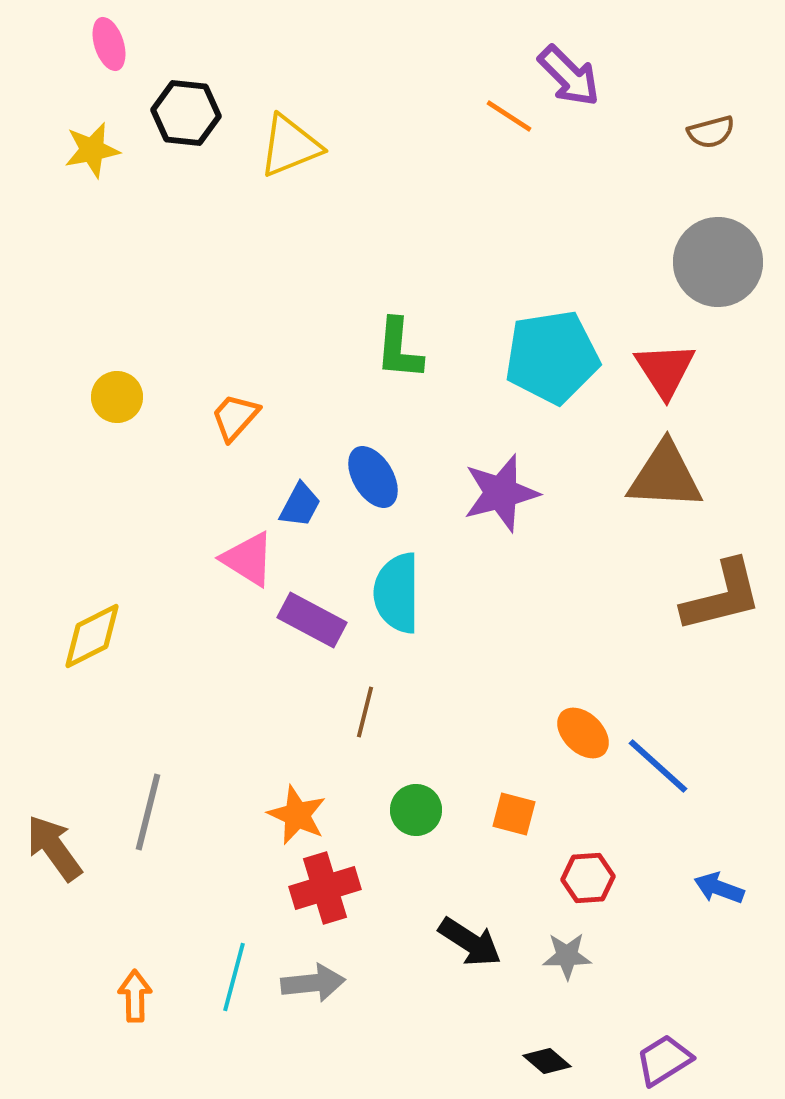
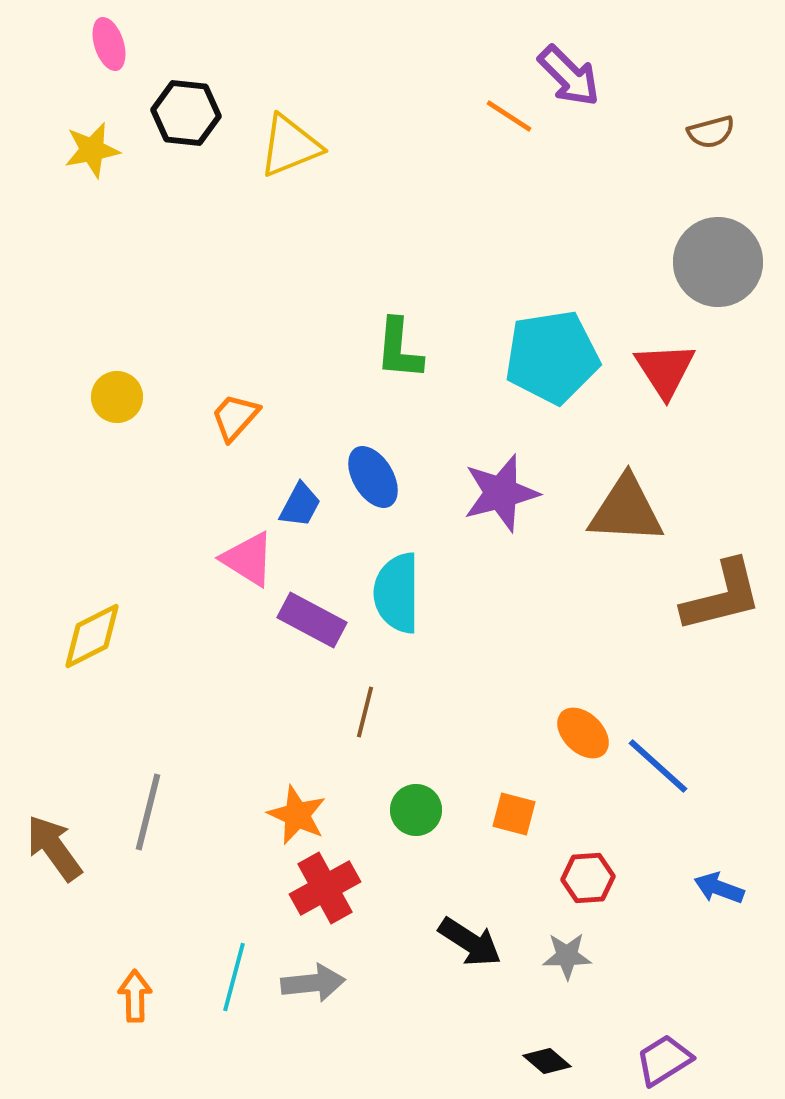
brown triangle: moved 39 px left, 34 px down
red cross: rotated 12 degrees counterclockwise
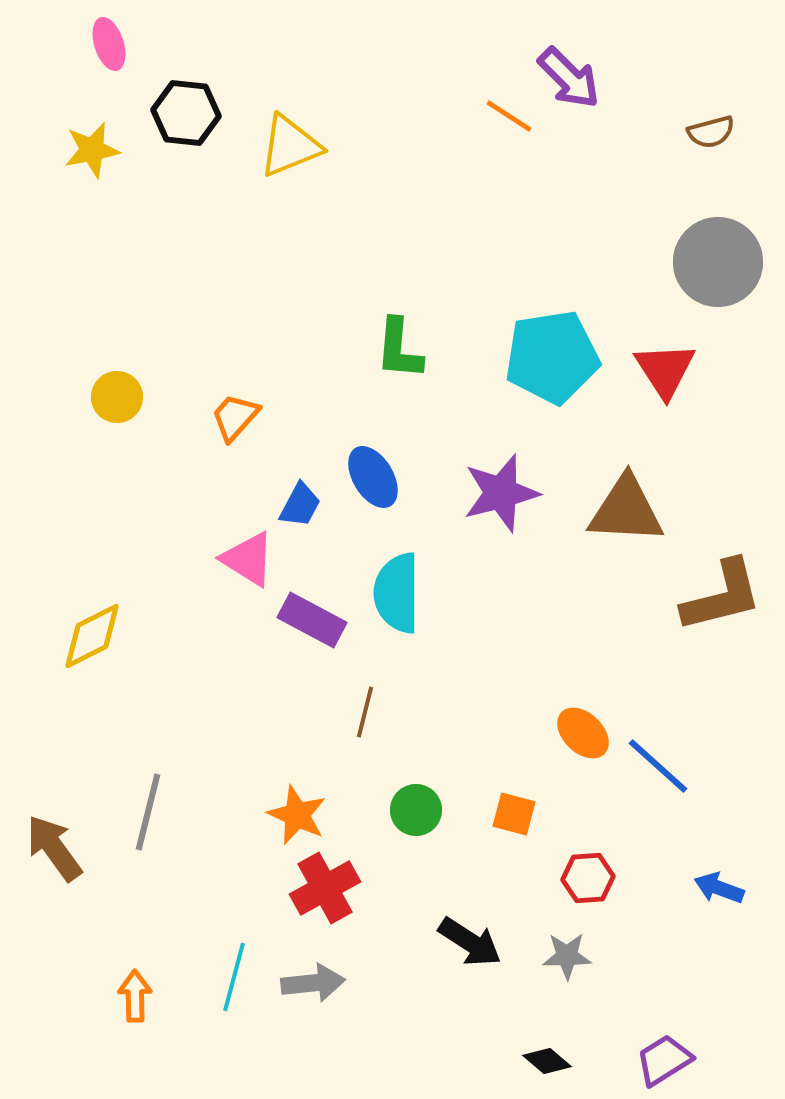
purple arrow: moved 2 px down
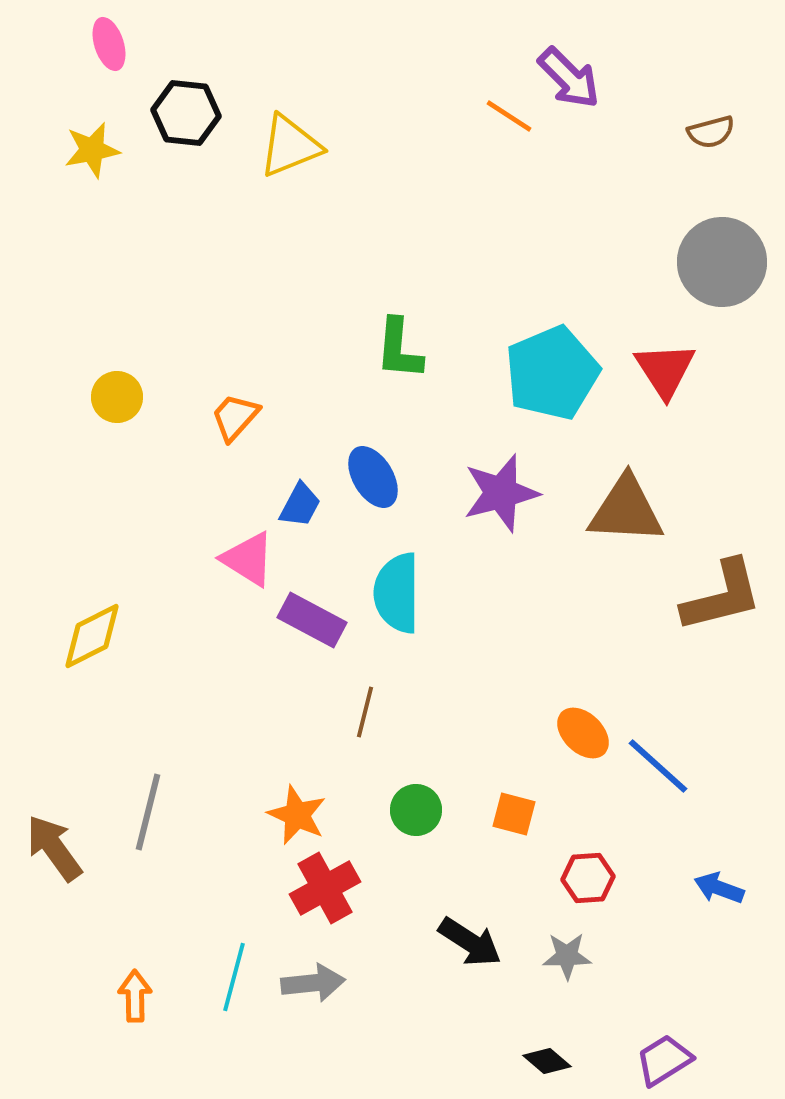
gray circle: moved 4 px right
cyan pentagon: moved 16 px down; rotated 14 degrees counterclockwise
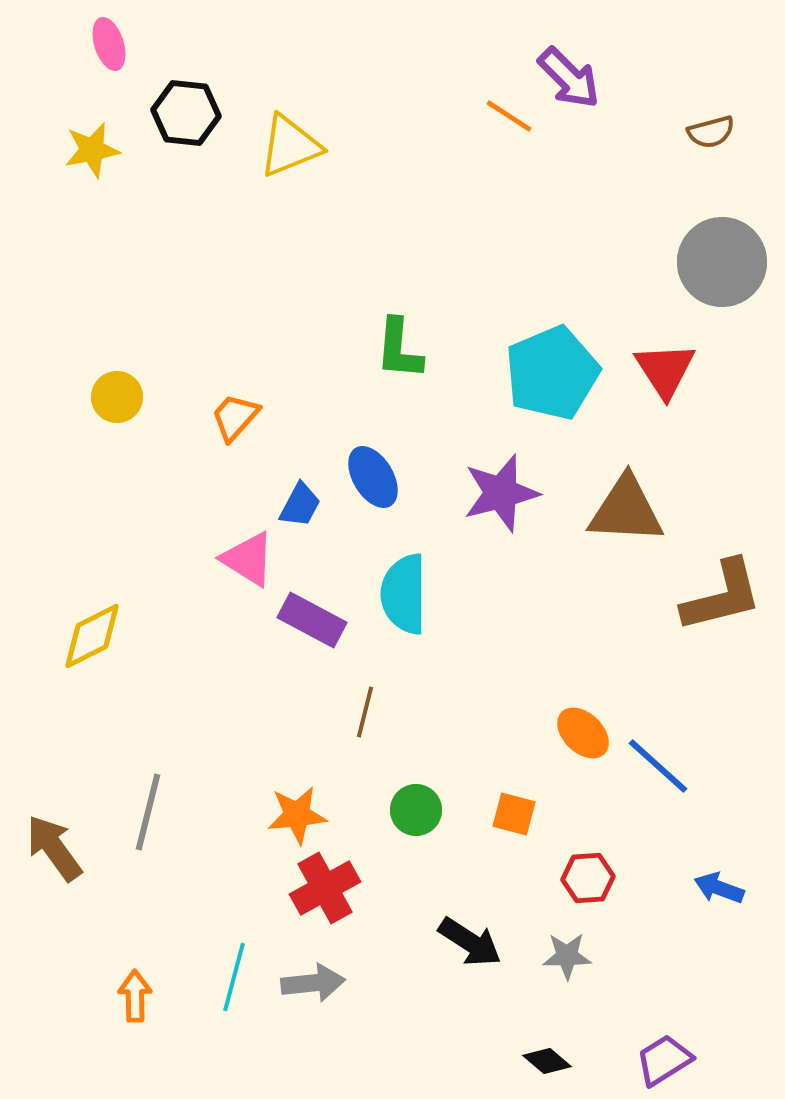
cyan semicircle: moved 7 px right, 1 px down
orange star: rotated 30 degrees counterclockwise
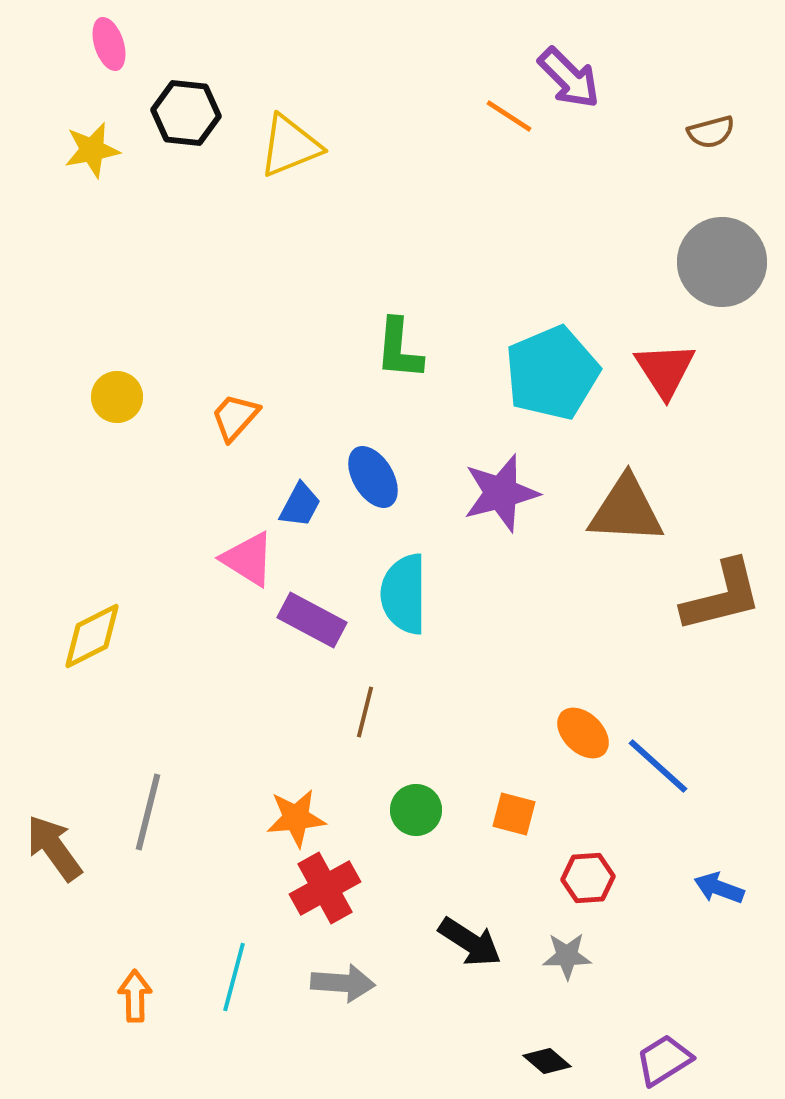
orange star: moved 1 px left, 3 px down
gray arrow: moved 30 px right; rotated 10 degrees clockwise
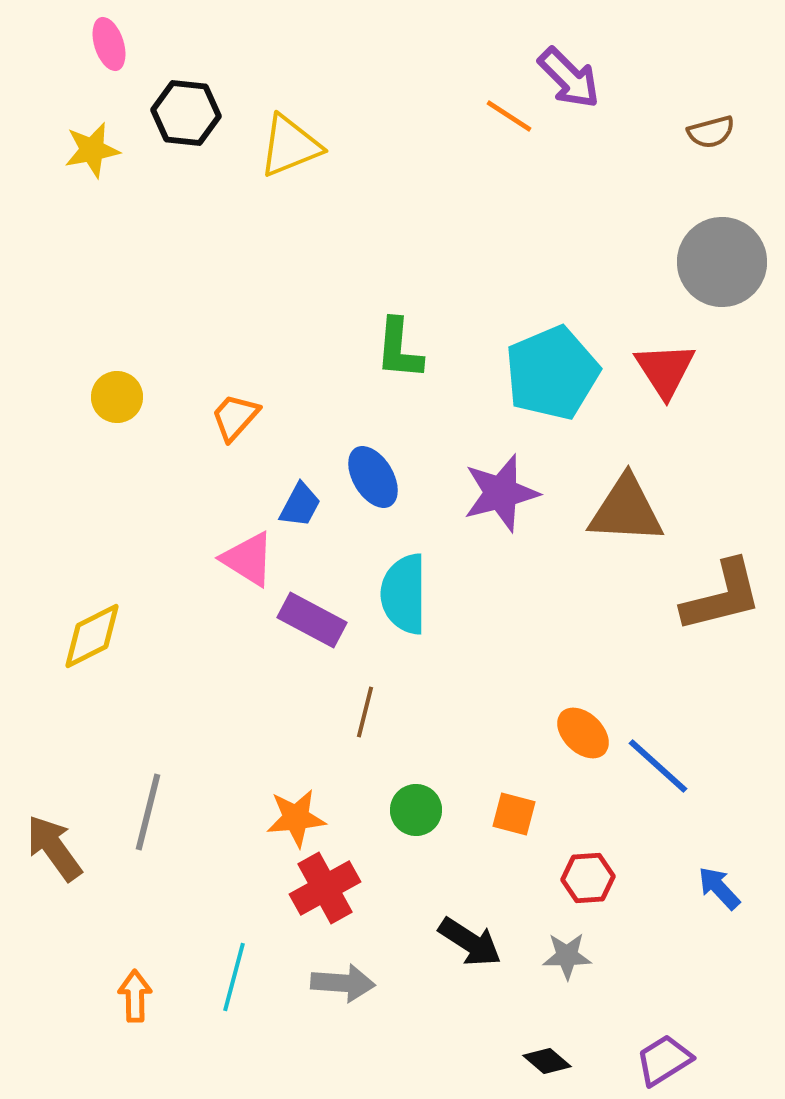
blue arrow: rotated 27 degrees clockwise
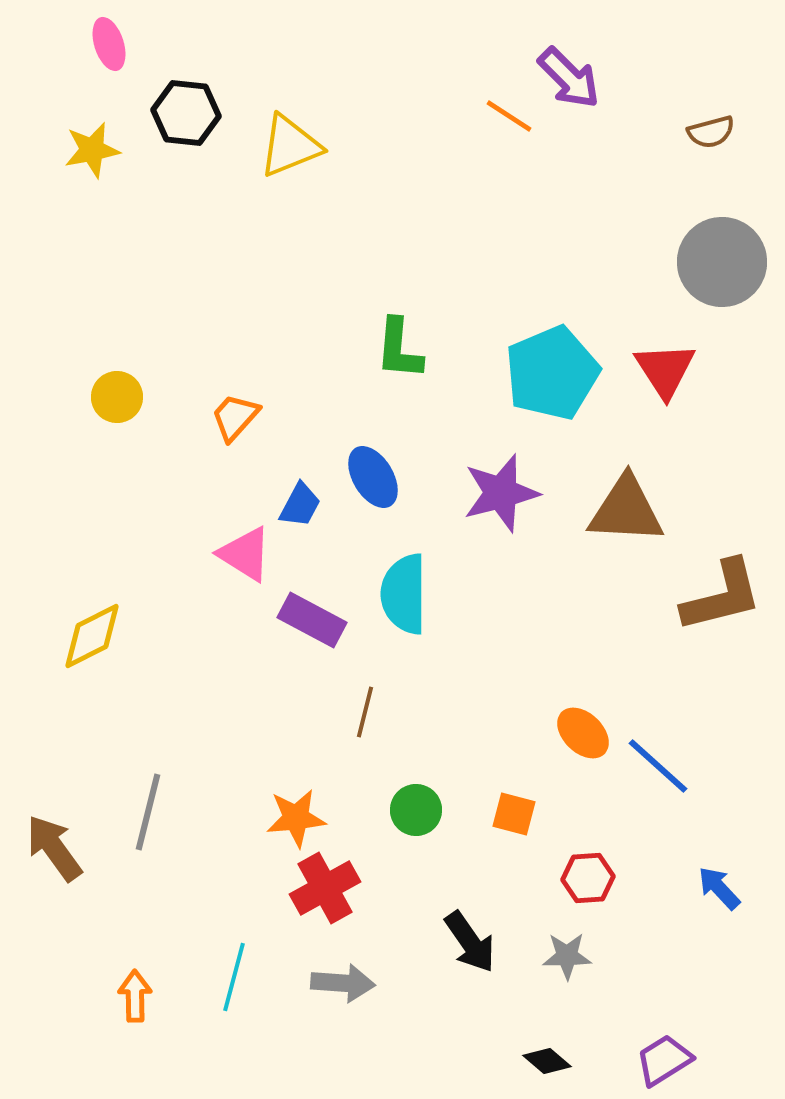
pink triangle: moved 3 px left, 5 px up
black arrow: rotated 22 degrees clockwise
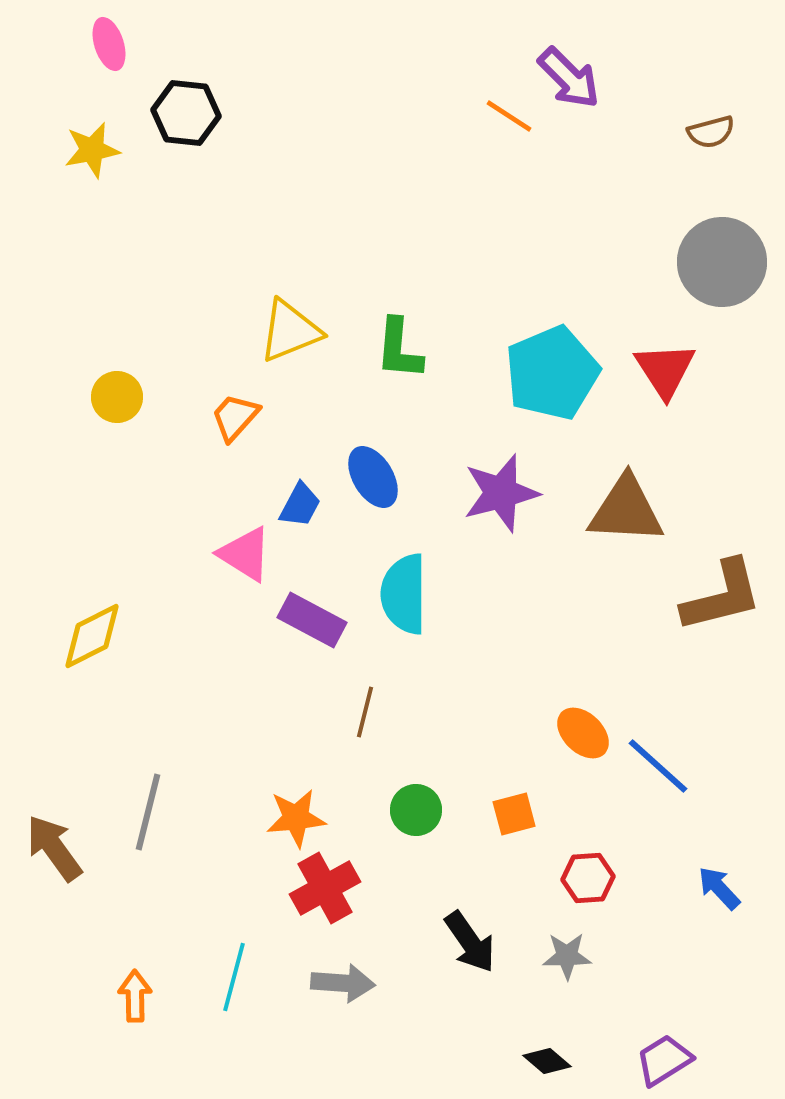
yellow triangle: moved 185 px down
orange square: rotated 30 degrees counterclockwise
